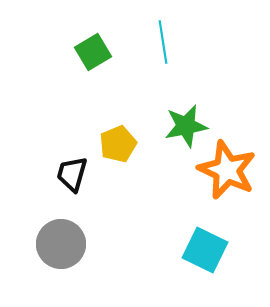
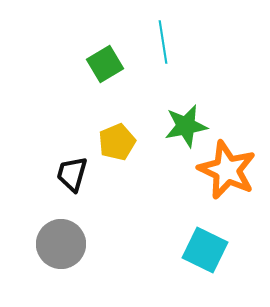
green square: moved 12 px right, 12 px down
yellow pentagon: moved 1 px left, 2 px up
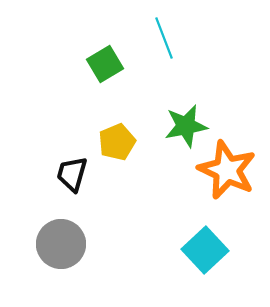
cyan line: moved 1 px right, 4 px up; rotated 12 degrees counterclockwise
cyan square: rotated 21 degrees clockwise
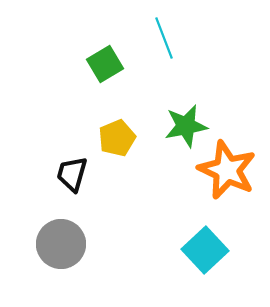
yellow pentagon: moved 4 px up
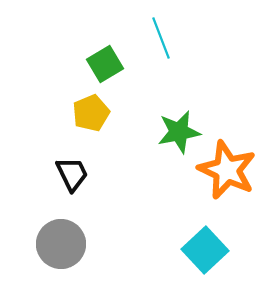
cyan line: moved 3 px left
green star: moved 7 px left, 6 px down
yellow pentagon: moved 26 px left, 25 px up
black trapezoid: rotated 138 degrees clockwise
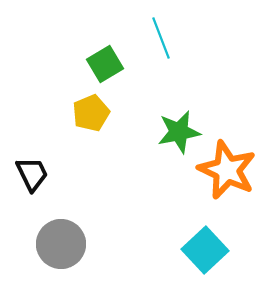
black trapezoid: moved 40 px left
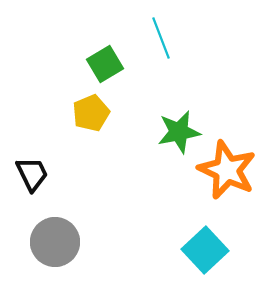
gray circle: moved 6 px left, 2 px up
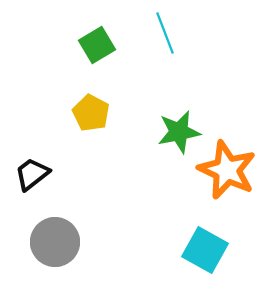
cyan line: moved 4 px right, 5 px up
green square: moved 8 px left, 19 px up
yellow pentagon: rotated 21 degrees counterclockwise
black trapezoid: rotated 102 degrees counterclockwise
cyan square: rotated 18 degrees counterclockwise
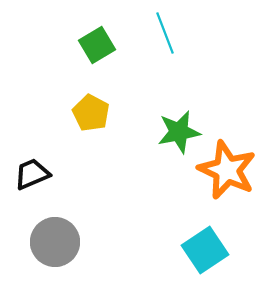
black trapezoid: rotated 15 degrees clockwise
cyan square: rotated 27 degrees clockwise
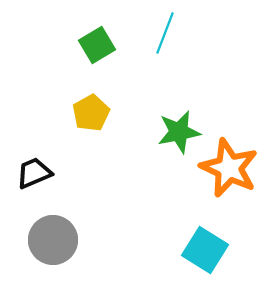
cyan line: rotated 42 degrees clockwise
yellow pentagon: rotated 15 degrees clockwise
orange star: moved 2 px right, 2 px up
black trapezoid: moved 2 px right, 1 px up
gray circle: moved 2 px left, 2 px up
cyan square: rotated 24 degrees counterclockwise
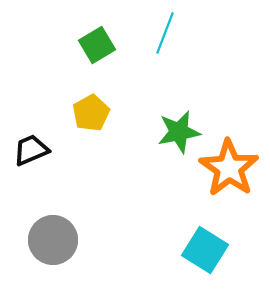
orange star: rotated 10 degrees clockwise
black trapezoid: moved 3 px left, 23 px up
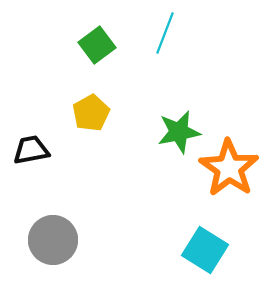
green square: rotated 6 degrees counterclockwise
black trapezoid: rotated 12 degrees clockwise
